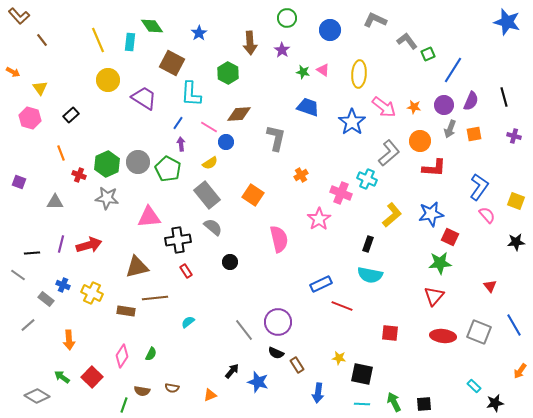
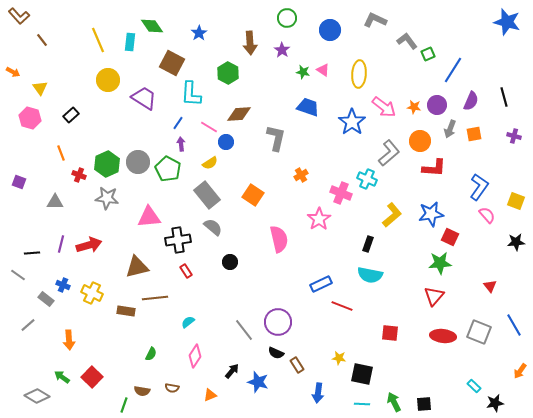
purple circle at (444, 105): moved 7 px left
pink diamond at (122, 356): moved 73 px right
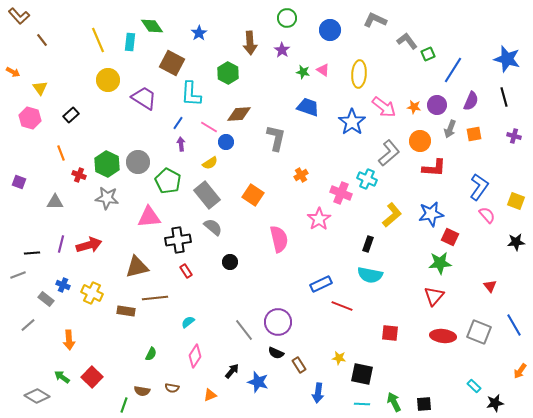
blue star at (507, 22): moved 37 px down
green hexagon at (107, 164): rotated 10 degrees counterclockwise
green pentagon at (168, 169): moved 12 px down
gray line at (18, 275): rotated 56 degrees counterclockwise
brown rectangle at (297, 365): moved 2 px right
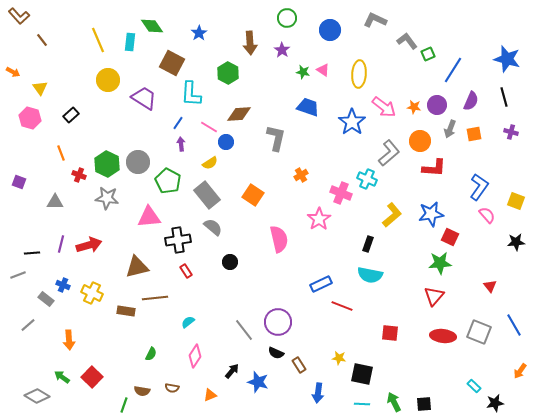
purple cross at (514, 136): moved 3 px left, 4 px up
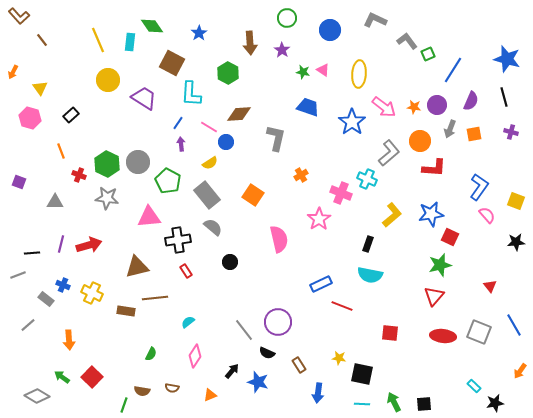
orange arrow at (13, 72): rotated 88 degrees clockwise
orange line at (61, 153): moved 2 px up
green star at (440, 263): moved 2 px down; rotated 10 degrees counterclockwise
black semicircle at (276, 353): moved 9 px left
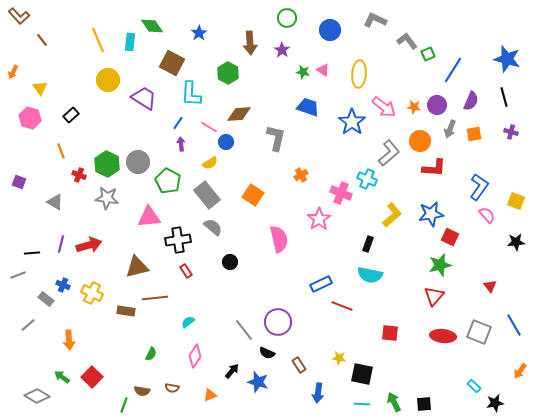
gray triangle at (55, 202): rotated 30 degrees clockwise
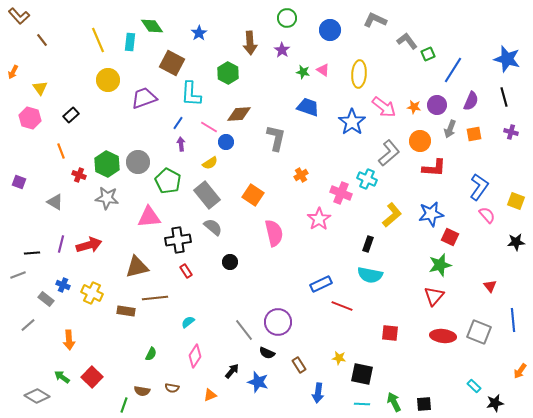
purple trapezoid at (144, 98): rotated 52 degrees counterclockwise
pink semicircle at (279, 239): moved 5 px left, 6 px up
blue line at (514, 325): moved 1 px left, 5 px up; rotated 25 degrees clockwise
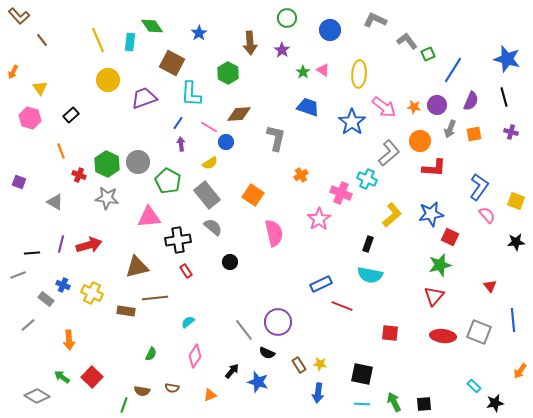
green star at (303, 72): rotated 24 degrees clockwise
yellow star at (339, 358): moved 19 px left, 6 px down
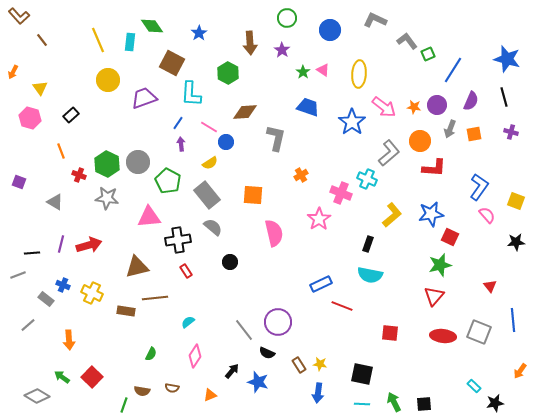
brown diamond at (239, 114): moved 6 px right, 2 px up
orange square at (253, 195): rotated 30 degrees counterclockwise
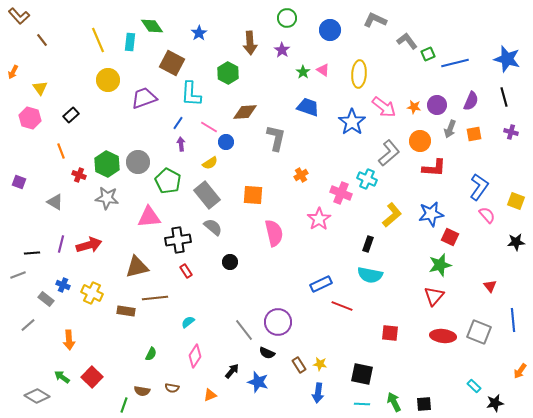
blue line at (453, 70): moved 2 px right, 7 px up; rotated 44 degrees clockwise
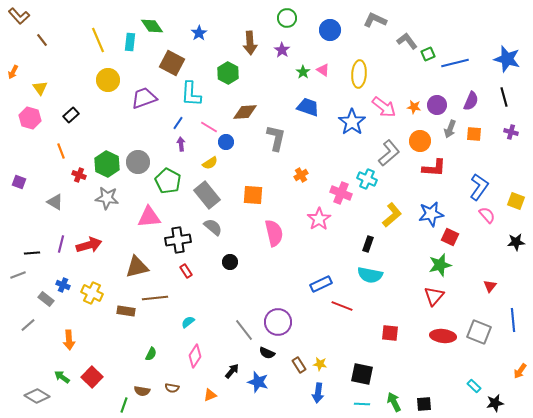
orange square at (474, 134): rotated 14 degrees clockwise
red triangle at (490, 286): rotated 16 degrees clockwise
